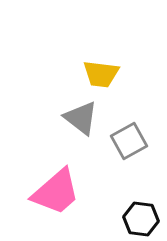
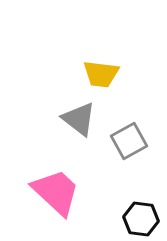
gray triangle: moved 2 px left, 1 px down
pink trapezoid: rotated 96 degrees counterclockwise
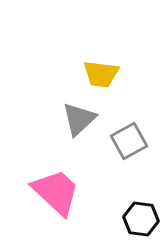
gray triangle: rotated 39 degrees clockwise
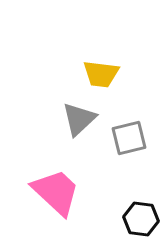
gray square: moved 3 px up; rotated 15 degrees clockwise
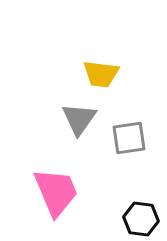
gray triangle: rotated 12 degrees counterclockwise
gray square: rotated 6 degrees clockwise
pink trapezoid: rotated 24 degrees clockwise
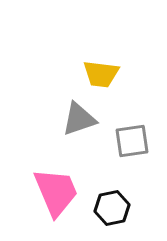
gray triangle: rotated 36 degrees clockwise
gray square: moved 3 px right, 3 px down
black hexagon: moved 29 px left, 11 px up; rotated 20 degrees counterclockwise
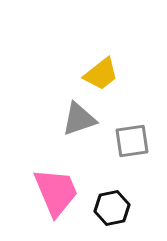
yellow trapezoid: rotated 45 degrees counterclockwise
